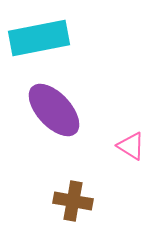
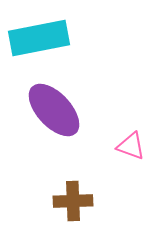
pink triangle: rotated 12 degrees counterclockwise
brown cross: rotated 12 degrees counterclockwise
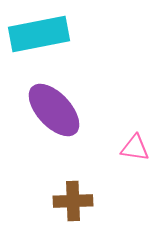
cyan rectangle: moved 4 px up
pink triangle: moved 4 px right, 2 px down; rotated 12 degrees counterclockwise
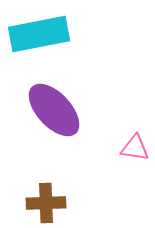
brown cross: moved 27 px left, 2 px down
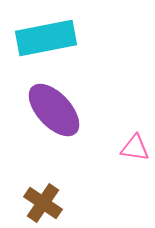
cyan rectangle: moved 7 px right, 4 px down
brown cross: moved 3 px left; rotated 36 degrees clockwise
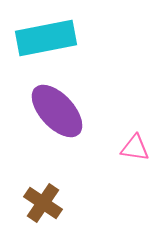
purple ellipse: moved 3 px right, 1 px down
